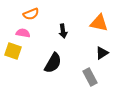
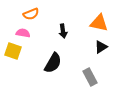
black triangle: moved 1 px left, 6 px up
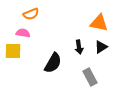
black arrow: moved 16 px right, 16 px down
yellow square: rotated 18 degrees counterclockwise
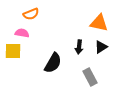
pink semicircle: moved 1 px left
black arrow: rotated 16 degrees clockwise
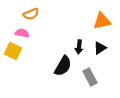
orange triangle: moved 3 px right, 2 px up; rotated 24 degrees counterclockwise
black triangle: moved 1 px left, 1 px down
yellow square: rotated 24 degrees clockwise
black semicircle: moved 10 px right, 3 px down
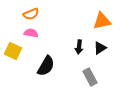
pink semicircle: moved 9 px right
black semicircle: moved 17 px left
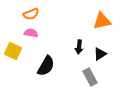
black triangle: moved 6 px down
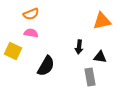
black triangle: moved 3 px down; rotated 40 degrees clockwise
gray rectangle: rotated 18 degrees clockwise
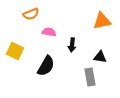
pink semicircle: moved 18 px right, 1 px up
black arrow: moved 7 px left, 2 px up
yellow square: moved 2 px right
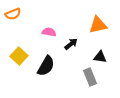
orange semicircle: moved 18 px left
orange triangle: moved 4 px left, 4 px down
black arrow: moved 1 px left, 1 px up; rotated 136 degrees counterclockwise
yellow square: moved 4 px right, 5 px down; rotated 18 degrees clockwise
gray rectangle: rotated 12 degrees counterclockwise
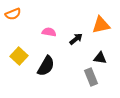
orange triangle: moved 3 px right
black arrow: moved 5 px right, 5 px up
black triangle: moved 1 px down
gray rectangle: moved 1 px right
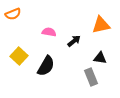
black arrow: moved 2 px left, 2 px down
